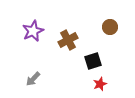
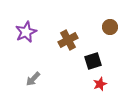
purple star: moved 7 px left, 1 px down
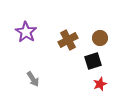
brown circle: moved 10 px left, 11 px down
purple star: rotated 15 degrees counterclockwise
gray arrow: rotated 77 degrees counterclockwise
